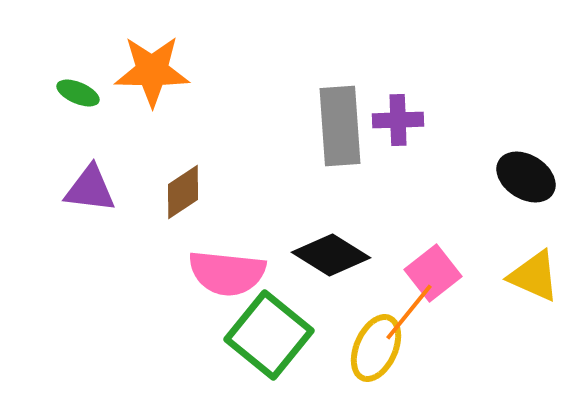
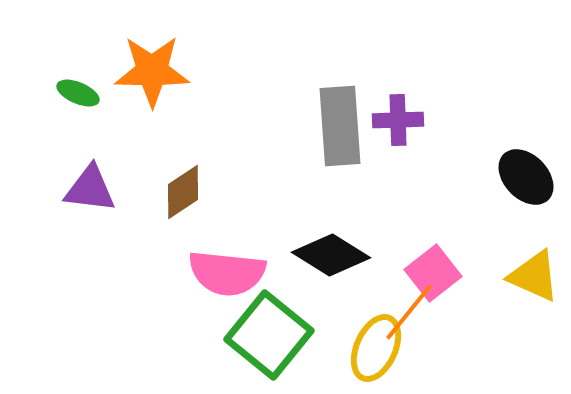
black ellipse: rotated 14 degrees clockwise
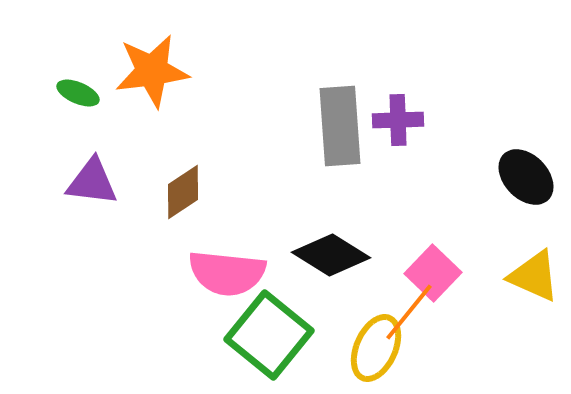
orange star: rotated 8 degrees counterclockwise
purple triangle: moved 2 px right, 7 px up
pink square: rotated 8 degrees counterclockwise
